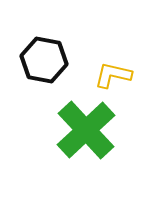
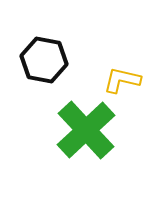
yellow L-shape: moved 9 px right, 5 px down
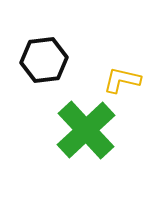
black hexagon: rotated 18 degrees counterclockwise
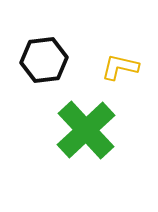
yellow L-shape: moved 2 px left, 13 px up
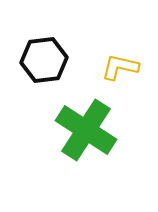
green cross: rotated 14 degrees counterclockwise
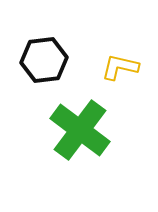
green cross: moved 6 px left; rotated 4 degrees clockwise
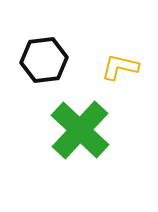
green cross: rotated 6 degrees clockwise
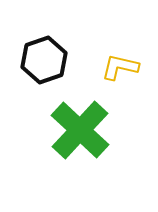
black hexagon: rotated 12 degrees counterclockwise
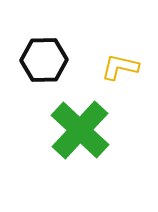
black hexagon: rotated 18 degrees clockwise
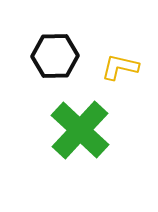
black hexagon: moved 11 px right, 4 px up
